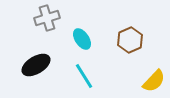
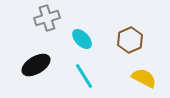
cyan ellipse: rotated 10 degrees counterclockwise
yellow semicircle: moved 10 px left, 3 px up; rotated 105 degrees counterclockwise
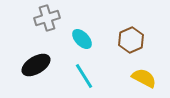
brown hexagon: moved 1 px right
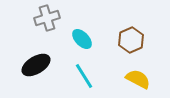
yellow semicircle: moved 6 px left, 1 px down
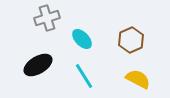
black ellipse: moved 2 px right
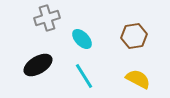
brown hexagon: moved 3 px right, 4 px up; rotated 15 degrees clockwise
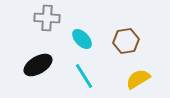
gray cross: rotated 20 degrees clockwise
brown hexagon: moved 8 px left, 5 px down
yellow semicircle: rotated 60 degrees counterclockwise
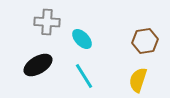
gray cross: moved 4 px down
brown hexagon: moved 19 px right
yellow semicircle: moved 1 px down; rotated 40 degrees counterclockwise
